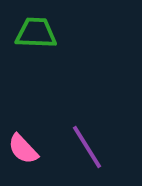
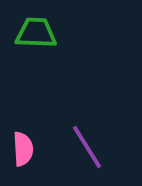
pink semicircle: rotated 140 degrees counterclockwise
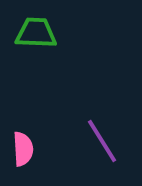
purple line: moved 15 px right, 6 px up
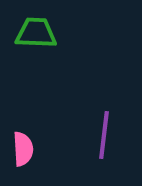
purple line: moved 2 px right, 6 px up; rotated 39 degrees clockwise
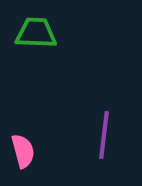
pink semicircle: moved 2 px down; rotated 12 degrees counterclockwise
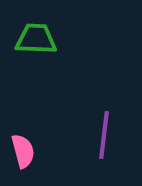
green trapezoid: moved 6 px down
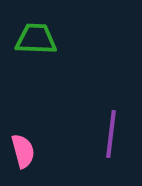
purple line: moved 7 px right, 1 px up
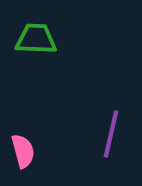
purple line: rotated 6 degrees clockwise
